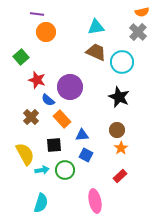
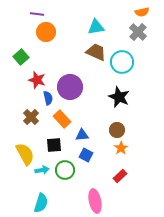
blue semicircle: moved 2 px up; rotated 144 degrees counterclockwise
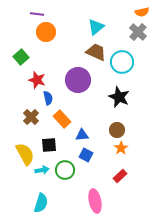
cyan triangle: rotated 30 degrees counterclockwise
purple circle: moved 8 px right, 7 px up
black square: moved 5 px left
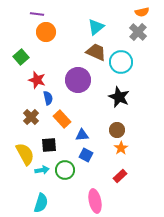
cyan circle: moved 1 px left
